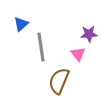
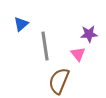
gray line: moved 4 px right, 1 px up
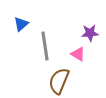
purple star: moved 1 px right, 1 px up
pink triangle: rotated 21 degrees counterclockwise
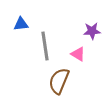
blue triangle: rotated 35 degrees clockwise
purple star: moved 2 px right, 2 px up
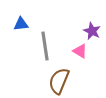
purple star: rotated 30 degrees clockwise
pink triangle: moved 2 px right, 3 px up
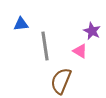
brown semicircle: moved 2 px right
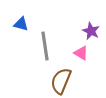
blue triangle: rotated 21 degrees clockwise
purple star: moved 1 px left
pink triangle: moved 1 px right, 2 px down
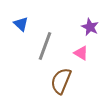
blue triangle: rotated 28 degrees clockwise
purple star: moved 1 px left, 4 px up
gray line: rotated 28 degrees clockwise
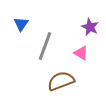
blue triangle: rotated 21 degrees clockwise
brown semicircle: rotated 48 degrees clockwise
